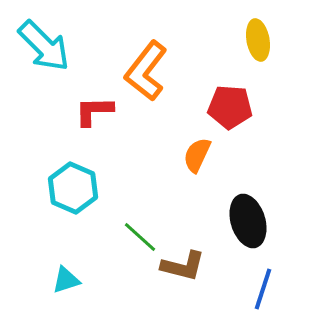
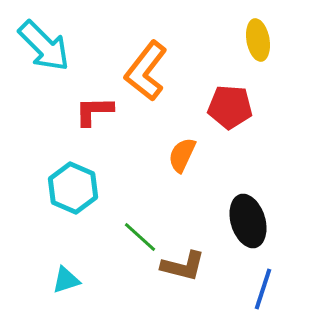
orange semicircle: moved 15 px left
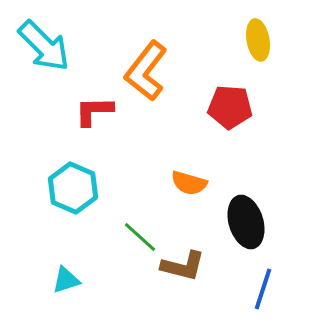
orange semicircle: moved 7 px right, 28 px down; rotated 99 degrees counterclockwise
black ellipse: moved 2 px left, 1 px down
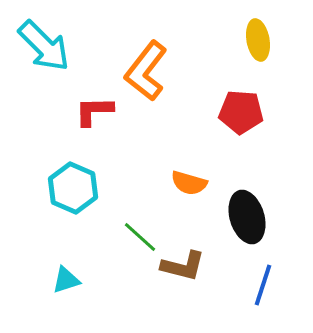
red pentagon: moved 11 px right, 5 px down
black ellipse: moved 1 px right, 5 px up
blue line: moved 4 px up
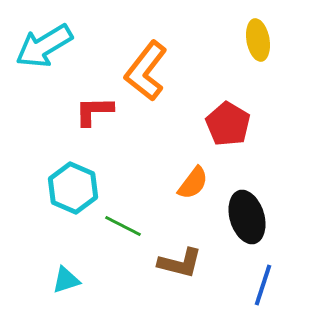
cyan arrow: rotated 104 degrees clockwise
red pentagon: moved 13 px left, 12 px down; rotated 27 degrees clockwise
orange semicircle: moved 4 px right; rotated 69 degrees counterclockwise
green line: moved 17 px left, 11 px up; rotated 15 degrees counterclockwise
brown L-shape: moved 3 px left, 3 px up
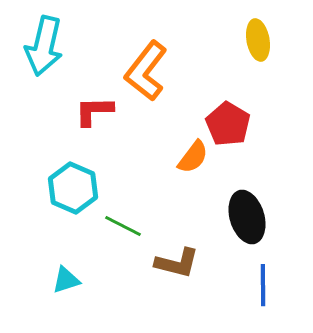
cyan arrow: rotated 46 degrees counterclockwise
orange semicircle: moved 26 px up
brown L-shape: moved 3 px left
blue line: rotated 18 degrees counterclockwise
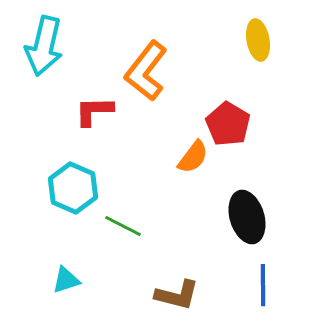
brown L-shape: moved 32 px down
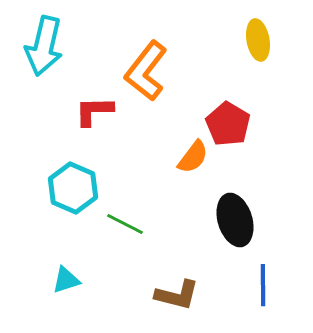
black ellipse: moved 12 px left, 3 px down
green line: moved 2 px right, 2 px up
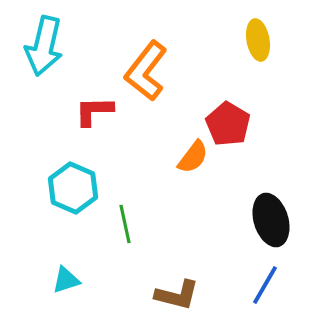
black ellipse: moved 36 px right
green line: rotated 51 degrees clockwise
blue line: moved 2 px right; rotated 30 degrees clockwise
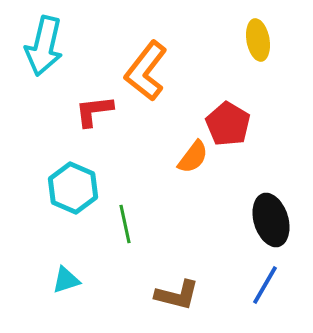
red L-shape: rotated 6 degrees counterclockwise
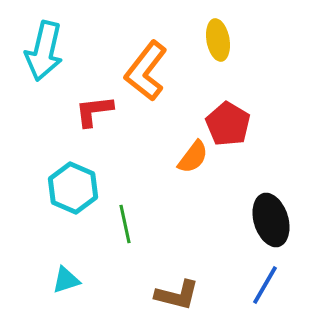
yellow ellipse: moved 40 px left
cyan arrow: moved 5 px down
